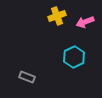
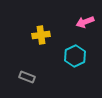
yellow cross: moved 16 px left, 19 px down; rotated 12 degrees clockwise
cyan hexagon: moved 1 px right, 1 px up
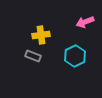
gray rectangle: moved 6 px right, 21 px up
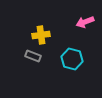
cyan hexagon: moved 3 px left, 3 px down; rotated 20 degrees counterclockwise
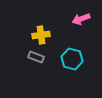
pink arrow: moved 4 px left, 3 px up
gray rectangle: moved 3 px right, 1 px down
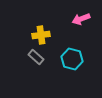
gray rectangle: rotated 21 degrees clockwise
